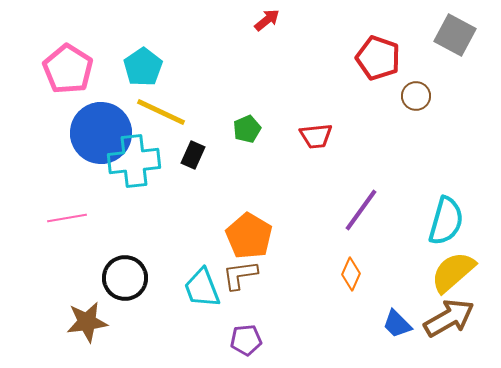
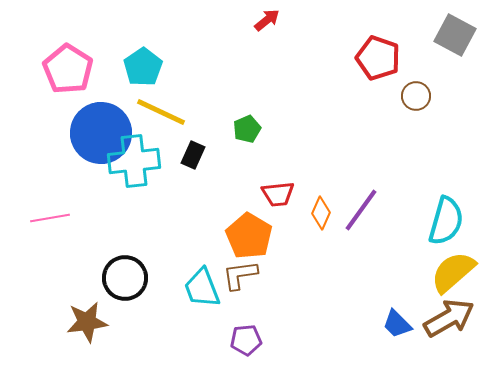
red trapezoid: moved 38 px left, 58 px down
pink line: moved 17 px left
orange diamond: moved 30 px left, 61 px up
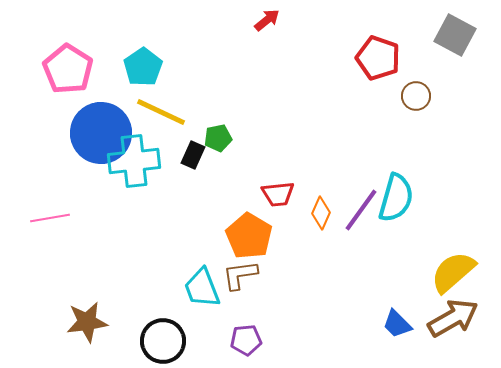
green pentagon: moved 29 px left, 9 px down; rotated 12 degrees clockwise
cyan semicircle: moved 50 px left, 23 px up
black circle: moved 38 px right, 63 px down
brown arrow: moved 4 px right
